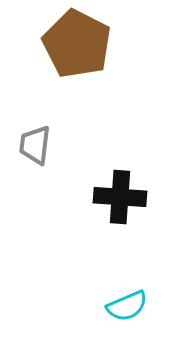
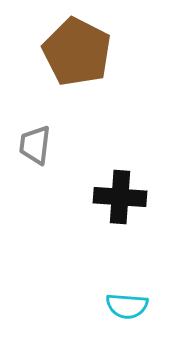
brown pentagon: moved 8 px down
cyan semicircle: rotated 27 degrees clockwise
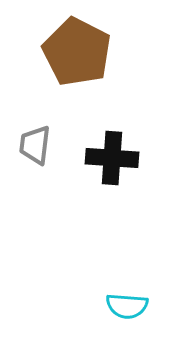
black cross: moved 8 px left, 39 px up
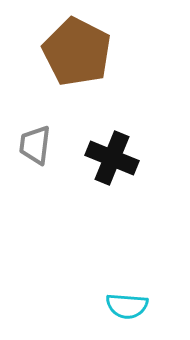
black cross: rotated 18 degrees clockwise
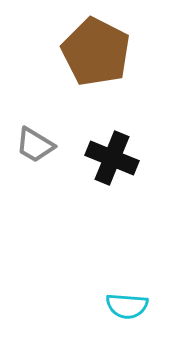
brown pentagon: moved 19 px right
gray trapezoid: rotated 66 degrees counterclockwise
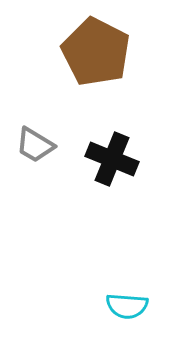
black cross: moved 1 px down
